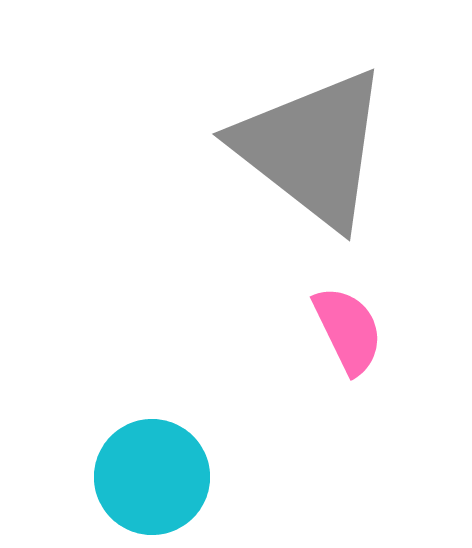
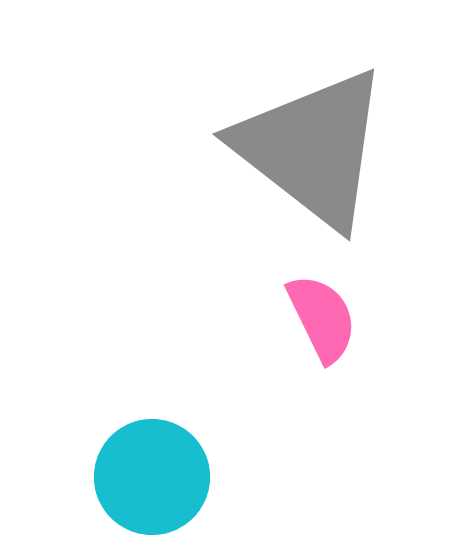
pink semicircle: moved 26 px left, 12 px up
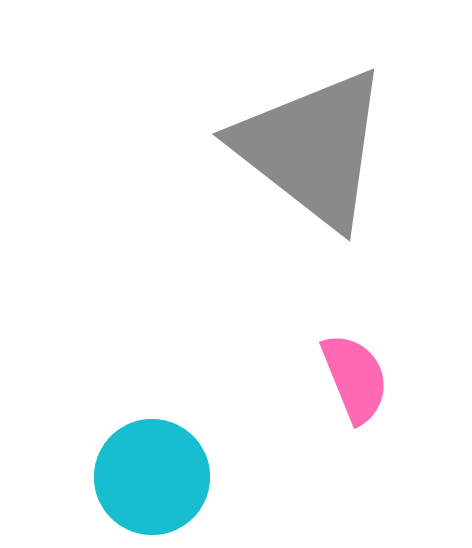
pink semicircle: moved 33 px right, 60 px down; rotated 4 degrees clockwise
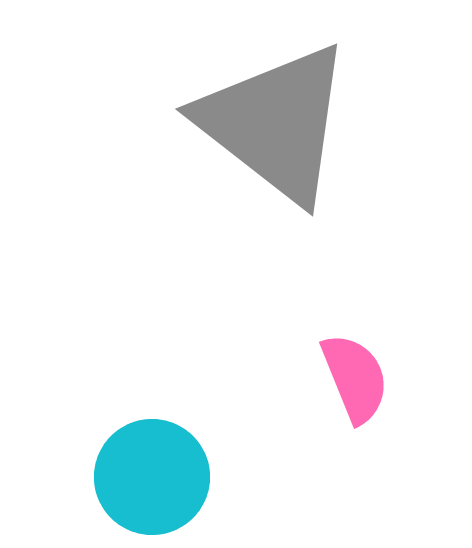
gray triangle: moved 37 px left, 25 px up
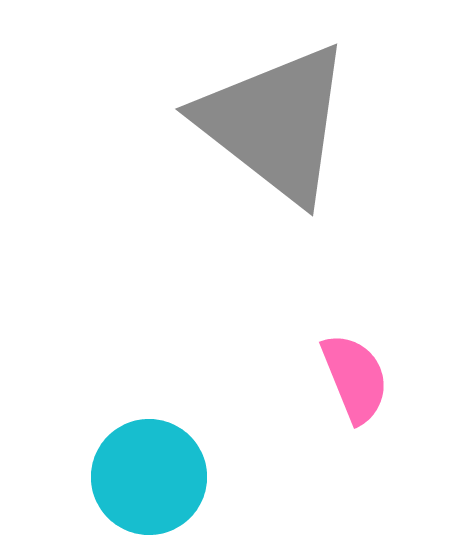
cyan circle: moved 3 px left
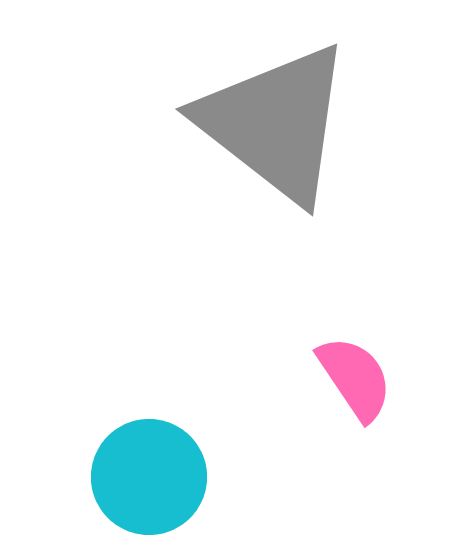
pink semicircle: rotated 12 degrees counterclockwise
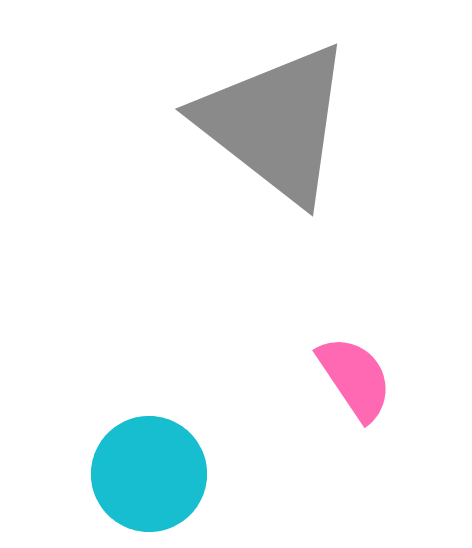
cyan circle: moved 3 px up
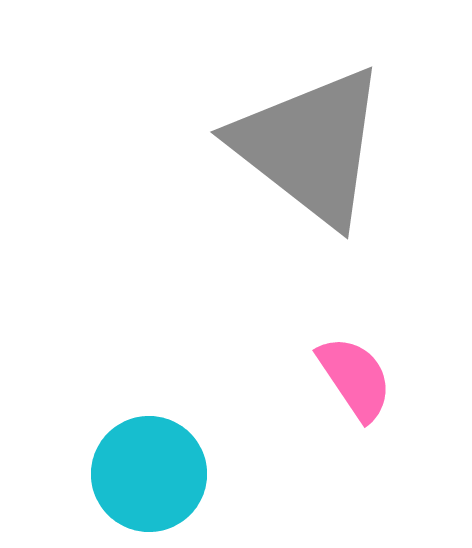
gray triangle: moved 35 px right, 23 px down
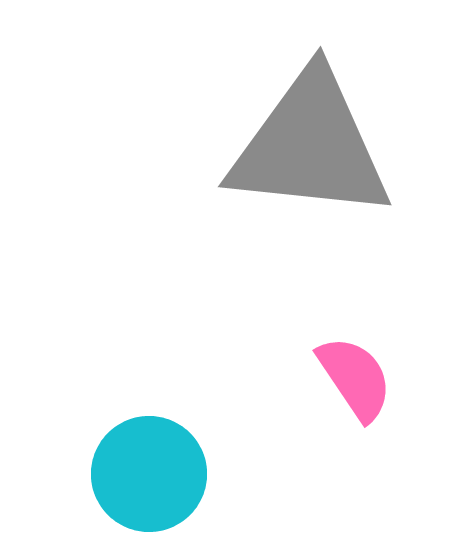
gray triangle: rotated 32 degrees counterclockwise
